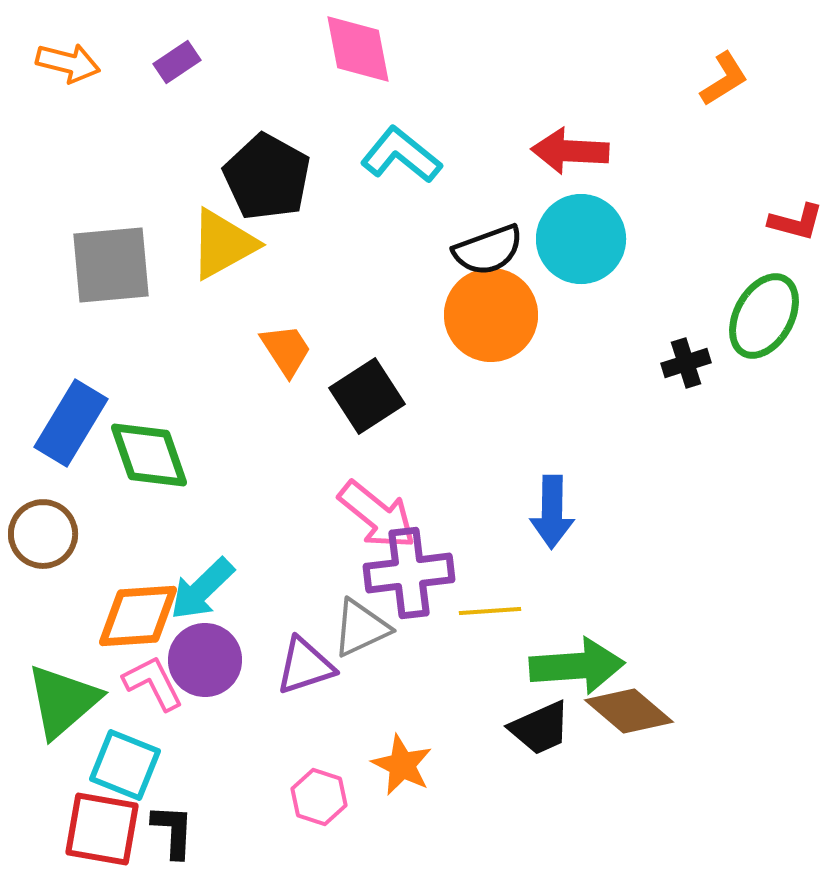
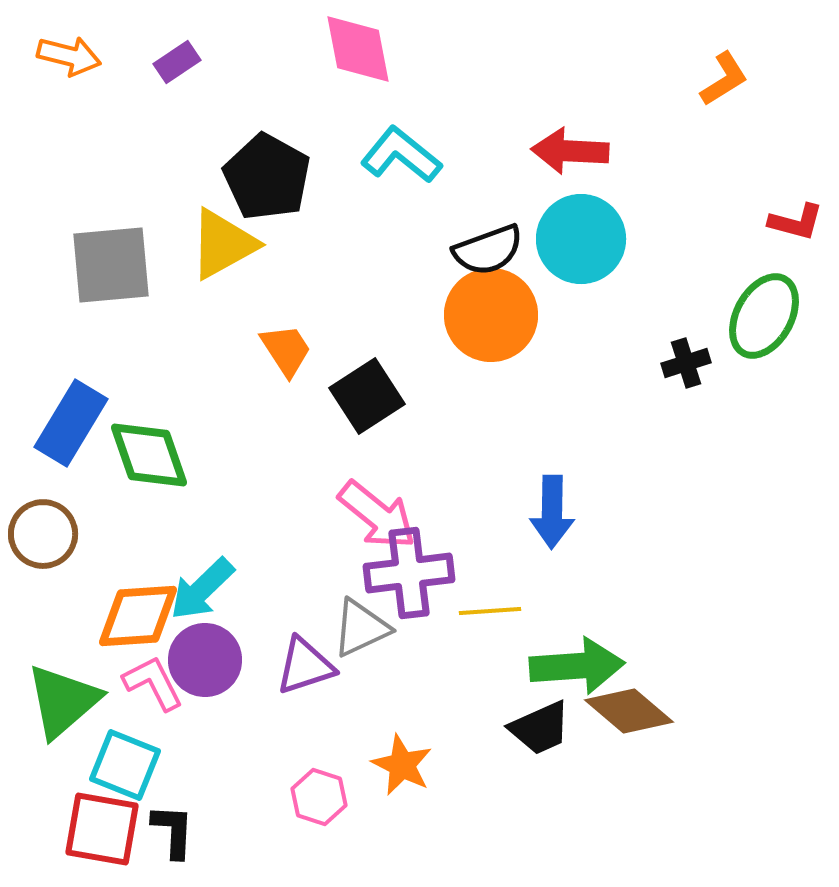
orange arrow: moved 1 px right, 7 px up
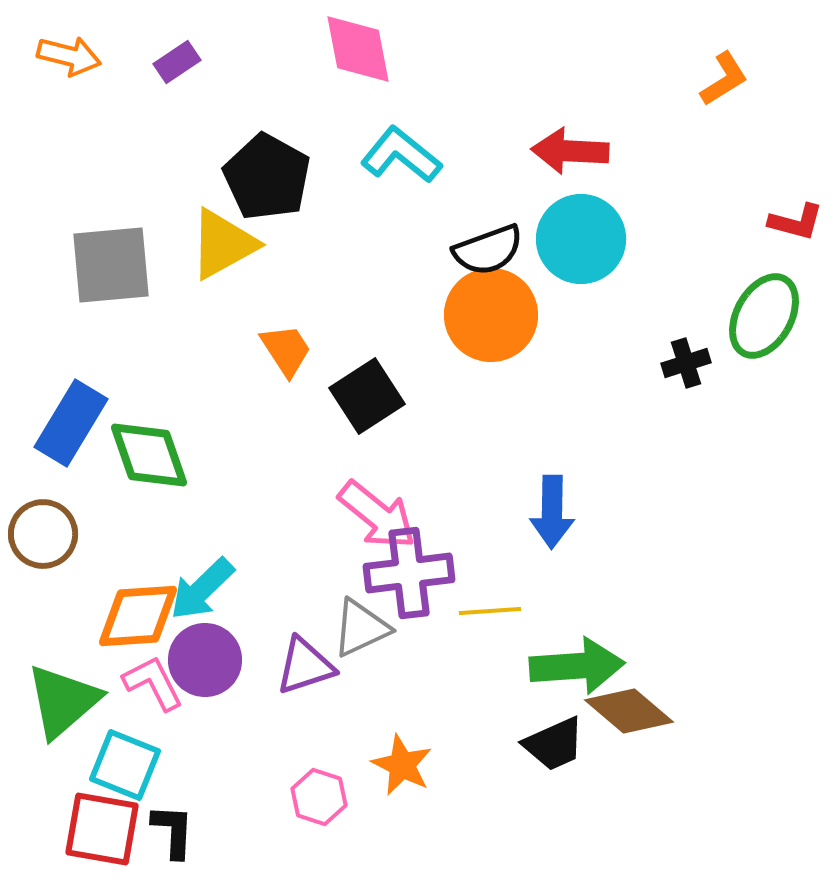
black trapezoid: moved 14 px right, 16 px down
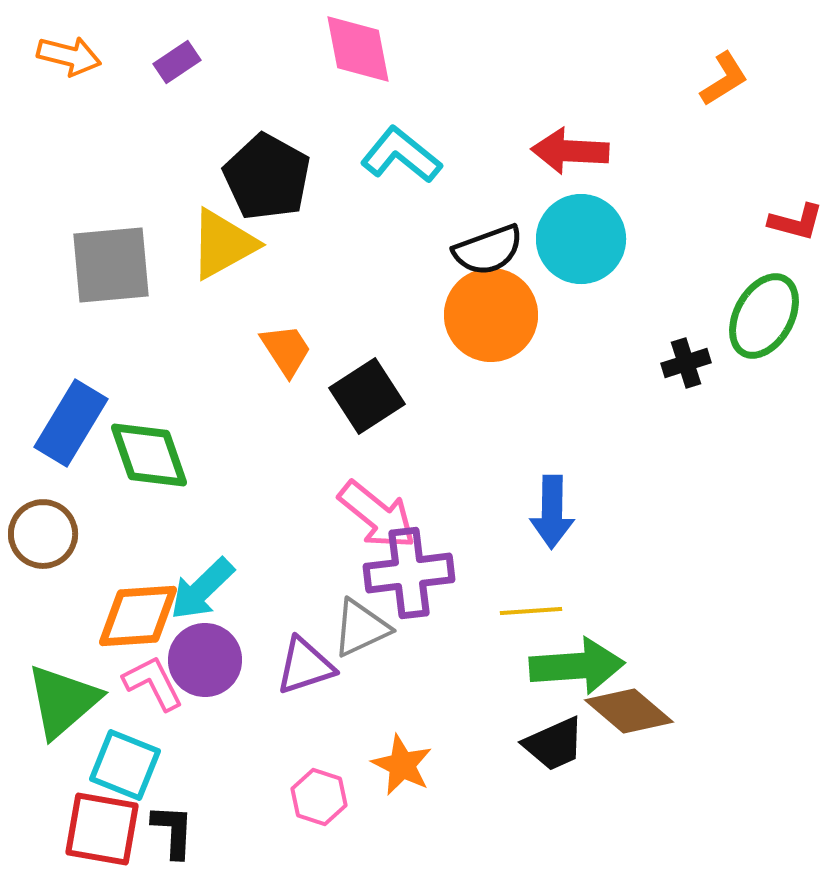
yellow line: moved 41 px right
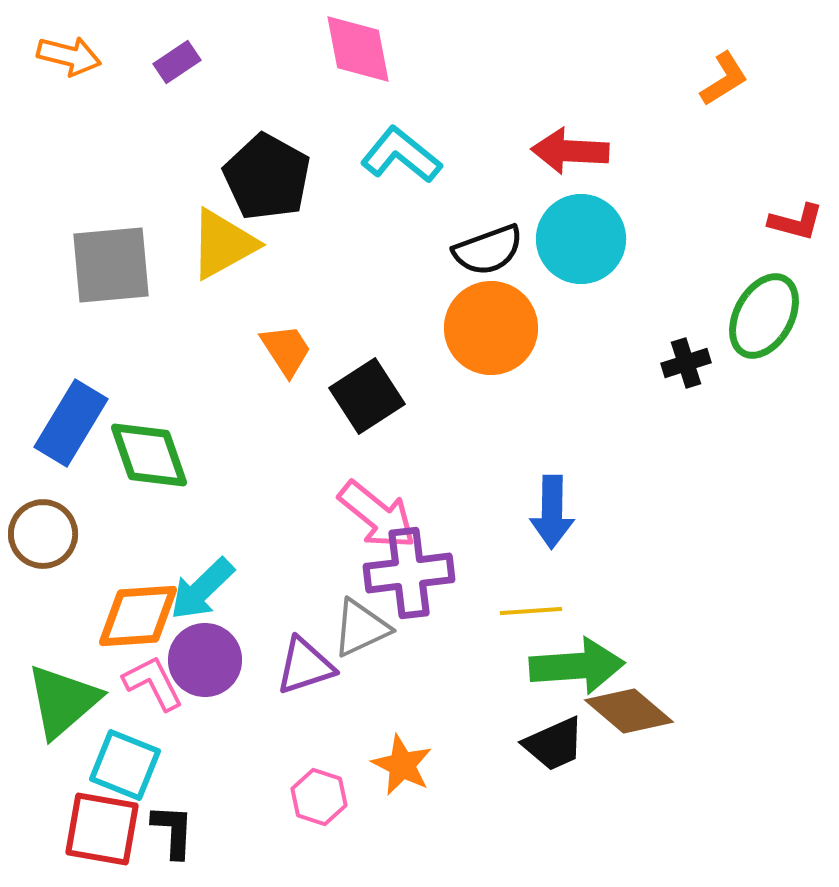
orange circle: moved 13 px down
